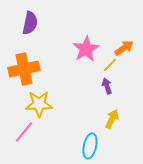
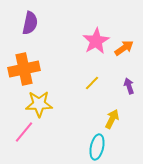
pink star: moved 10 px right, 8 px up
yellow line: moved 18 px left, 18 px down
purple arrow: moved 22 px right
cyan ellipse: moved 7 px right, 1 px down
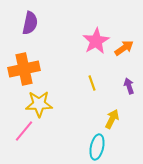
yellow line: rotated 63 degrees counterclockwise
pink line: moved 1 px up
